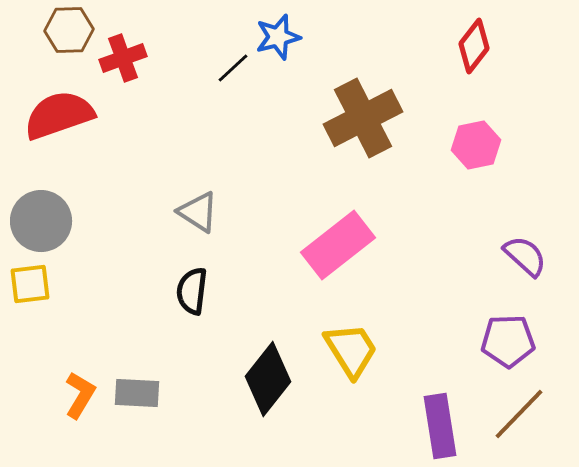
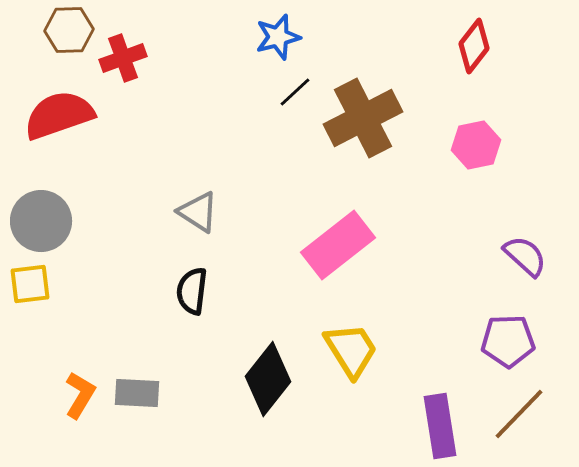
black line: moved 62 px right, 24 px down
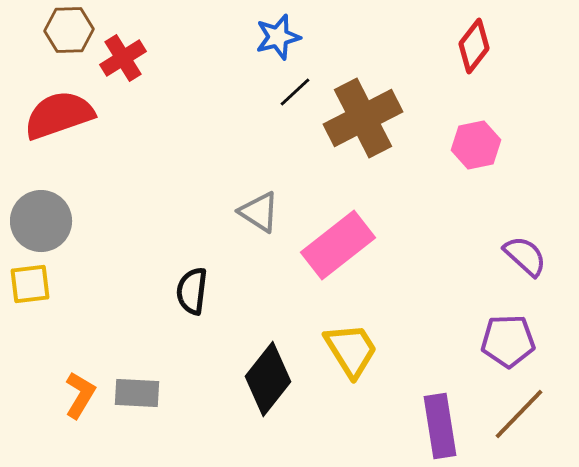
red cross: rotated 12 degrees counterclockwise
gray triangle: moved 61 px right
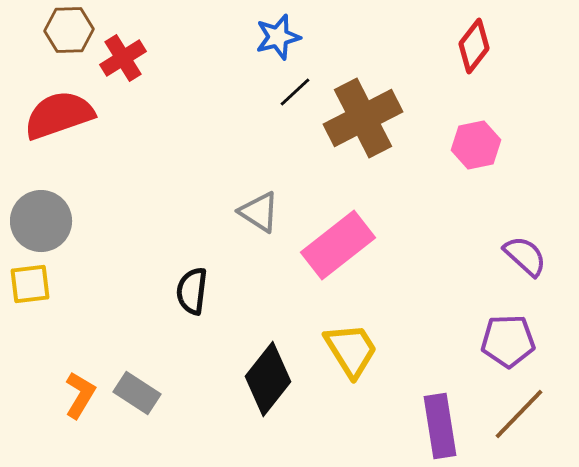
gray rectangle: rotated 30 degrees clockwise
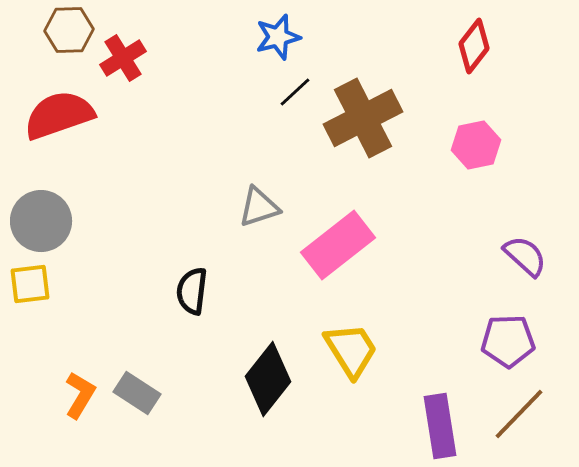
gray triangle: moved 5 px up; rotated 51 degrees counterclockwise
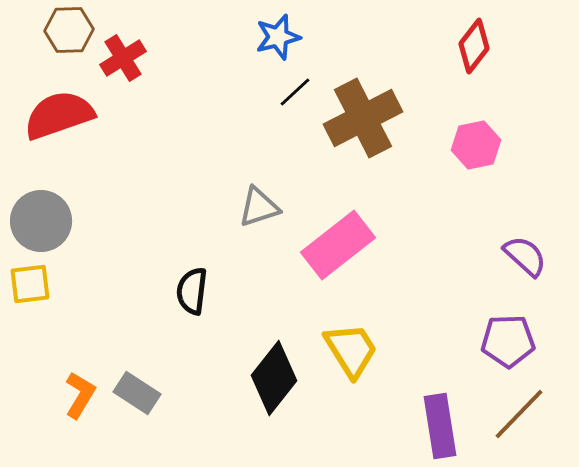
black diamond: moved 6 px right, 1 px up
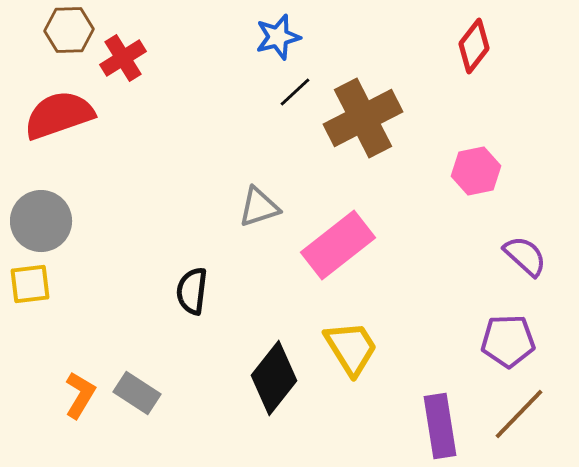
pink hexagon: moved 26 px down
yellow trapezoid: moved 2 px up
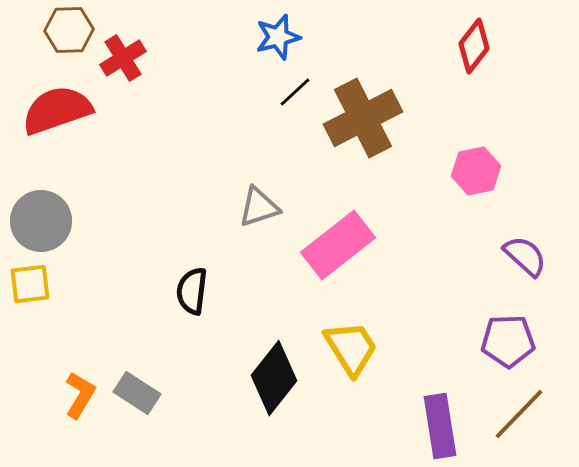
red semicircle: moved 2 px left, 5 px up
